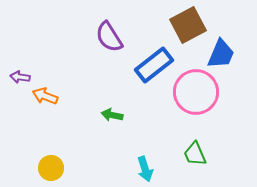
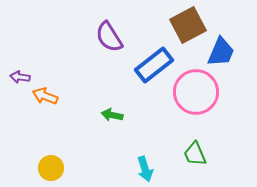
blue trapezoid: moved 2 px up
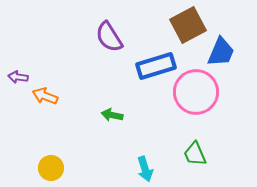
blue rectangle: moved 2 px right, 1 px down; rotated 21 degrees clockwise
purple arrow: moved 2 px left
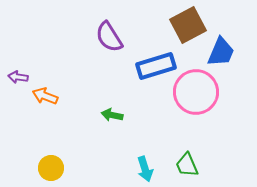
green trapezoid: moved 8 px left, 11 px down
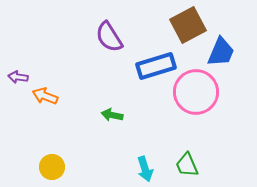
yellow circle: moved 1 px right, 1 px up
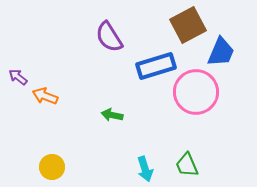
purple arrow: rotated 30 degrees clockwise
